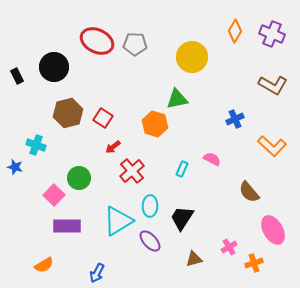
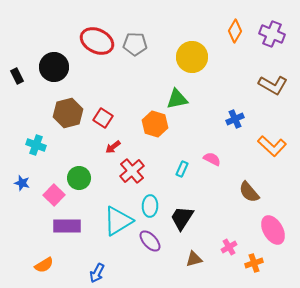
blue star: moved 7 px right, 16 px down
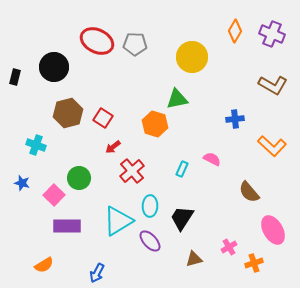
black rectangle: moved 2 px left, 1 px down; rotated 42 degrees clockwise
blue cross: rotated 18 degrees clockwise
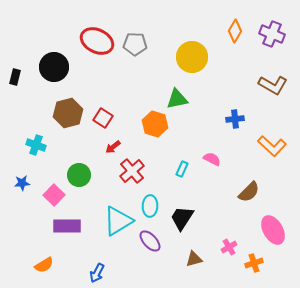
green circle: moved 3 px up
blue star: rotated 21 degrees counterclockwise
brown semicircle: rotated 95 degrees counterclockwise
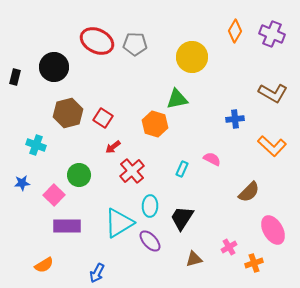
brown L-shape: moved 8 px down
cyan triangle: moved 1 px right, 2 px down
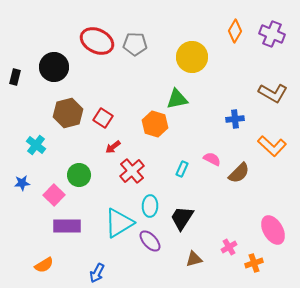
cyan cross: rotated 18 degrees clockwise
brown semicircle: moved 10 px left, 19 px up
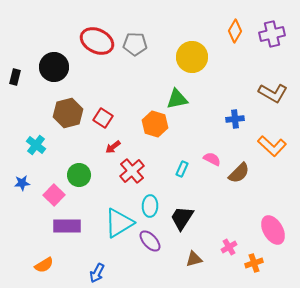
purple cross: rotated 35 degrees counterclockwise
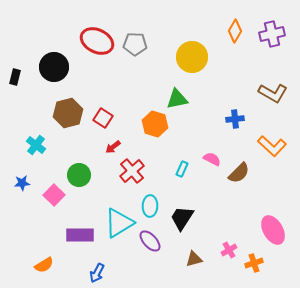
purple rectangle: moved 13 px right, 9 px down
pink cross: moved 3 px down
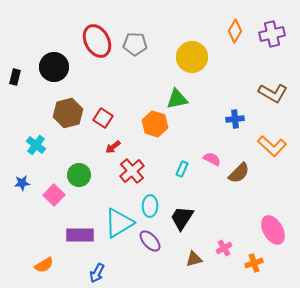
red ellipse: rotated 36 degrees clockwise
pink cross: moved 5 px left, 2 px up
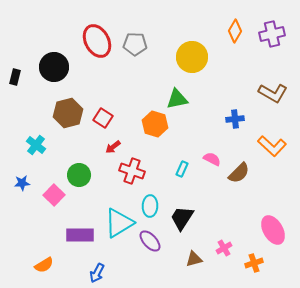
red cross: rotated 30 degrees counterclockwise
